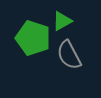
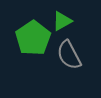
green pentagon: rotated 20 degrees clockwise
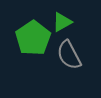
green triangle: moved 1 px down
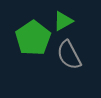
green triangle: moved 1 px right, 1 px up
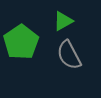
green pentagon: moved 12 px left, 4 px down
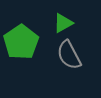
green triangle: moved 2 px down
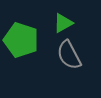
green pentagon: moved 2 px up; rotated 20 degrees counterclockwise
